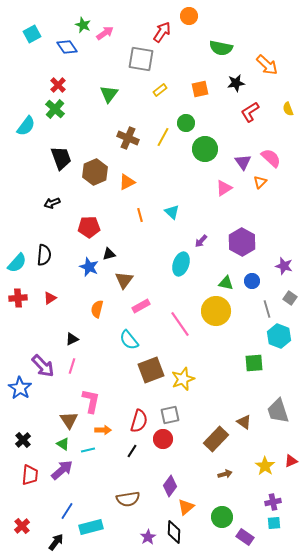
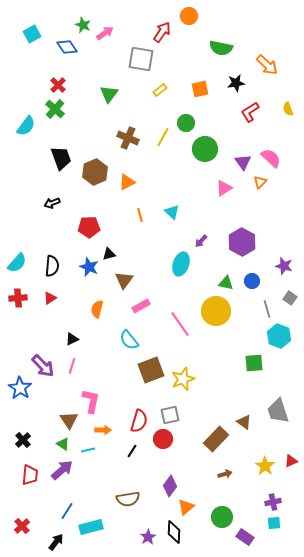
black semicircle at (44, 255): moved 8 px right, 11 px down
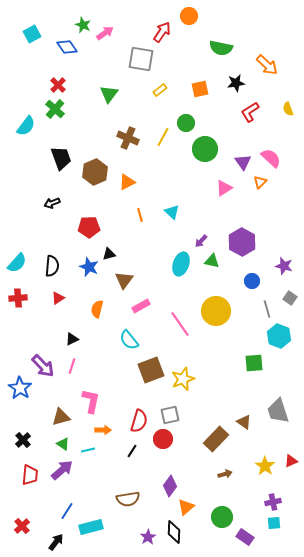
green triangle at (226, 283): moved 14 px left, 22 px up
red triangle at (50, 298): moved 8 px right
brown triangle at (69, 420): moved 8 px left, 3 px up; rotated 48 degrees clockwise
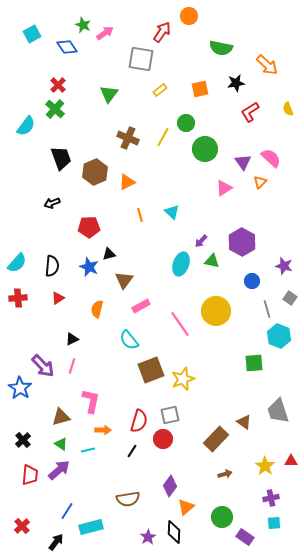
green triangle at (63, 444): moved 2 px left
red triangle at (291, 461): rotated 24 degrees clockwise
purple arrow at (62, 470): moved 3 px left
purple cross at (273, 502): moved 2 px left, 4 px up
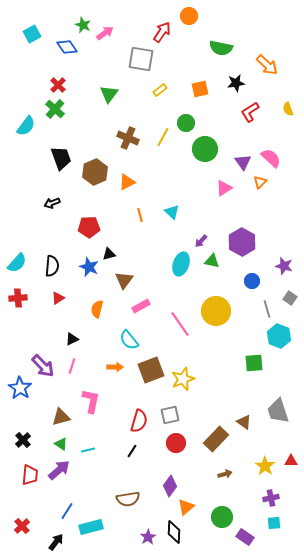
orange arrow at (103, 430): moved 12 px right, 63 px up
red circle at (163, 439): moved 13 px right, 4 px down
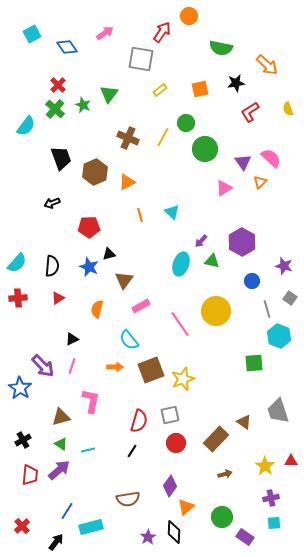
green star at (83, 25): moved 80 px down
black cross at (23, 440): rotated 14 degrees clockwise
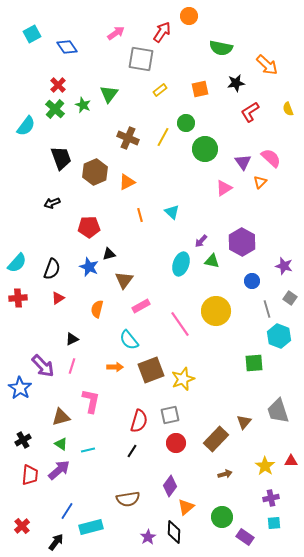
pink arrow at (105, 33): moved 11 px right
black semicircle at (52, 266): moved 3 px down; rotated 15 degrees clockwise
brown triangle at (244, 422): rotated 35 degrees clockwise
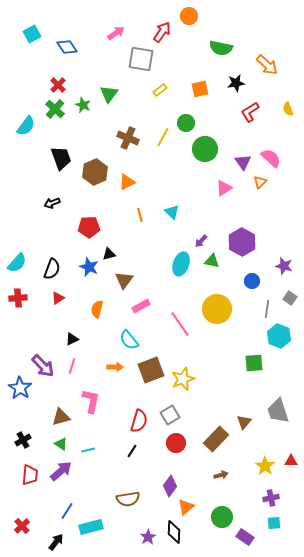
gray line at (267, 309): rotated 24 degrees clockwise
yellow circle at (216, 311): moved 1 px right, 2 px up
gray square at (170, 415): rotated 18 degrees counterclockwise
purple arrow at (59, 470): moved 2 px right, 1 px down
brown arrow at (225, 474): moved 4 px left, 1 px down
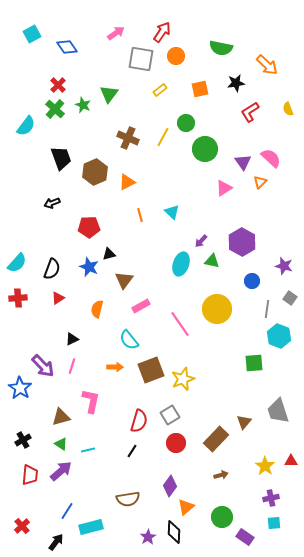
orange circle at (189, 16): moved 13 px left, 40 px down
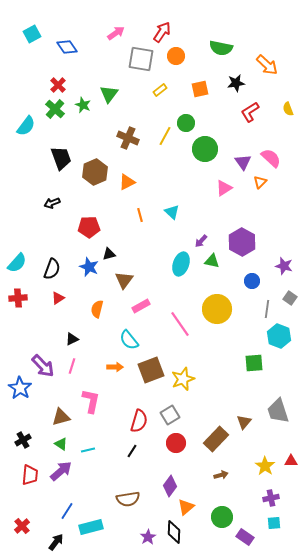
yellow line at (163, 137): moved 2 px right, 1 px up
